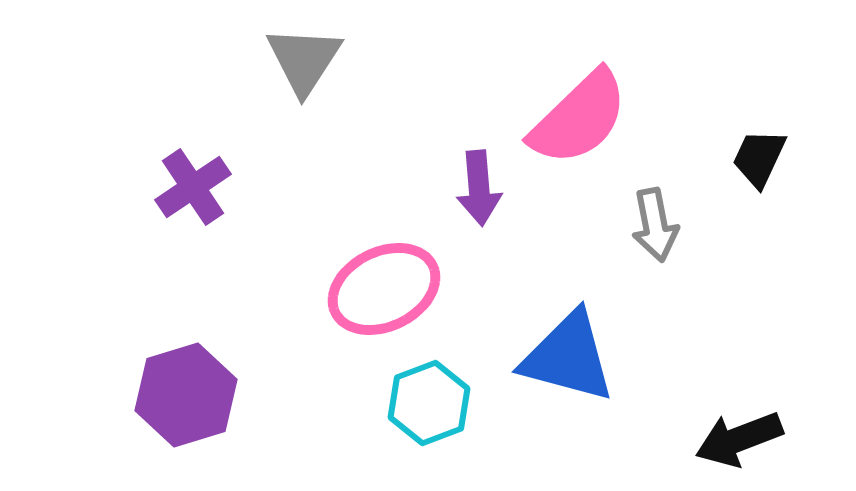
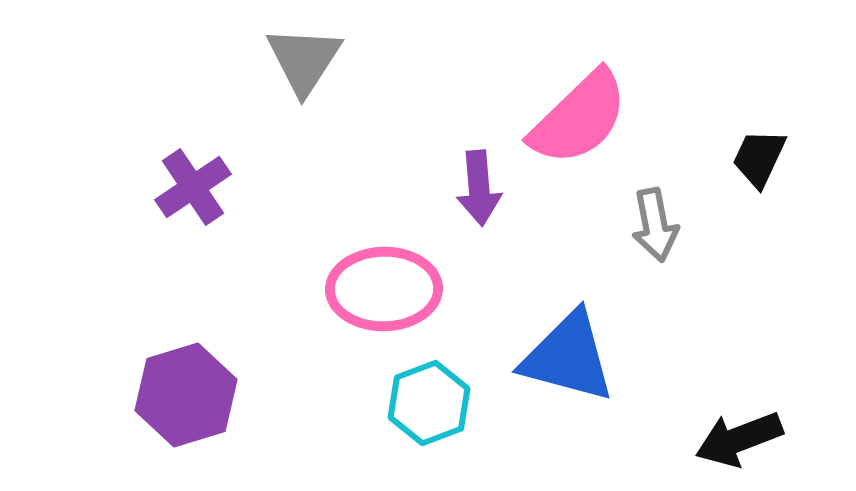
pink ellipse: rotated 25 degrees clockwise
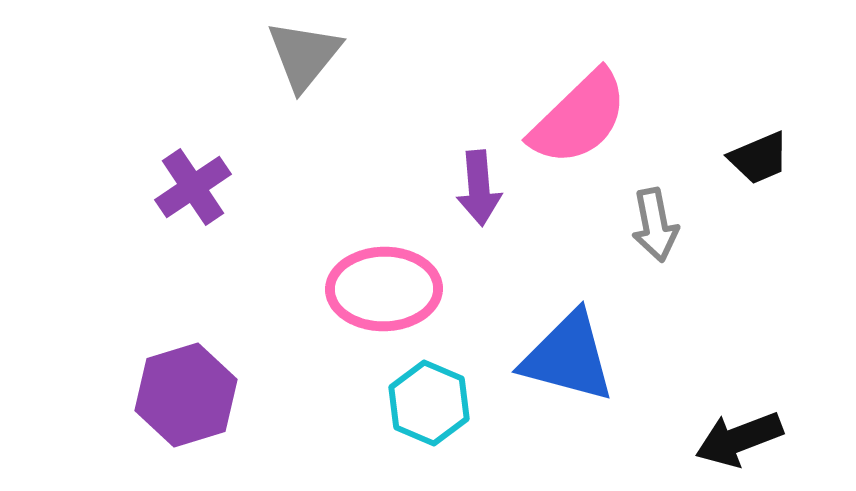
gray triangle: moved 5 px up; rotated 6 degrees clockwise
black trapezoid: rotated 138 degrees counterclockwise
cyan hexagon: rotated 16 degrees counterclockwise
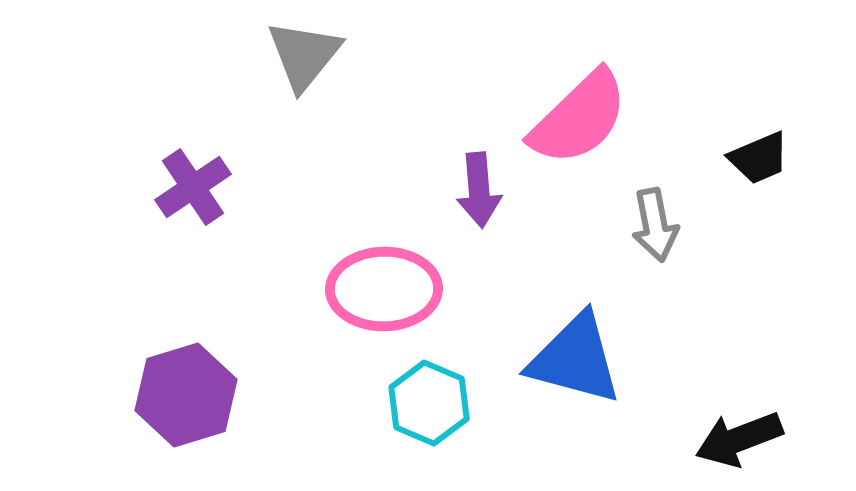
purple arrow: moved 2 px down
blue triangle: moved 7 px right, 2 px down
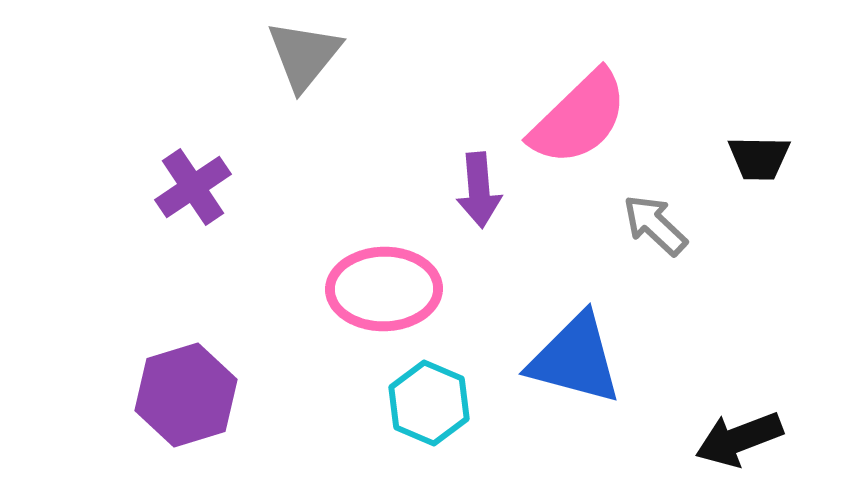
black trapezoid: rotated 24 degrees clockwise
gray arrow: rotated 144 degrees clockwise
